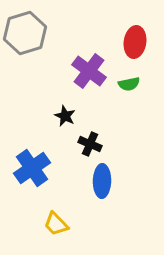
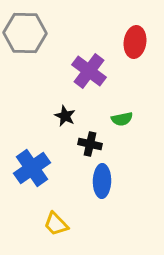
gray hexagon: rotated 18 degrees clockwise
green semicircle: moved 7 px left, 35 px down
black cross: rotated 10 degrees counterclockwise
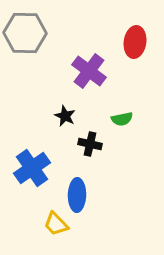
blue ellipse: moved 25 px left, 14 px down
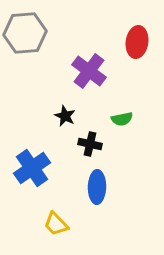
gray hexagon: rotated 6 degrees counterclockwise
red ellipse: moved 2 px right
blue ellipse: moved 20 px right, 8 px up
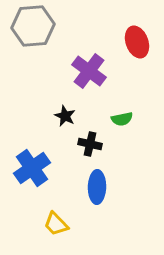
gray hexagon: moved 8 px right, 7 px up
red ellipse: rotated 28 degrees counterclockwise
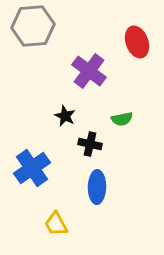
yellow trapezoid: rotated 16 degrees clockwise
